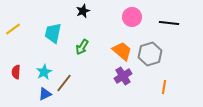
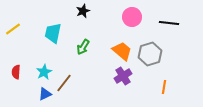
green arrow: moved 1 px right
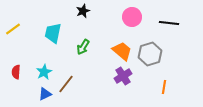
brown line: moved 2 px right, 1 px down
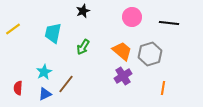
red semicircle: moved 2 px right, 16 px down
orange line: moved 1 px left, 1 px down
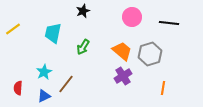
blue triangle: moved 1 px left, 2 px down
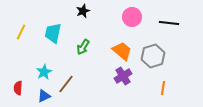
yellow line: moved 8 px right, 3 px down; rotated 28 degrees counterclockwise
gray hexagon: moved 3 px right, 2 px down
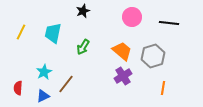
blue triangle: moved 1 px left
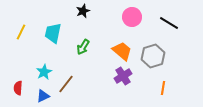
black line: rotated 24 degrees clockwise
